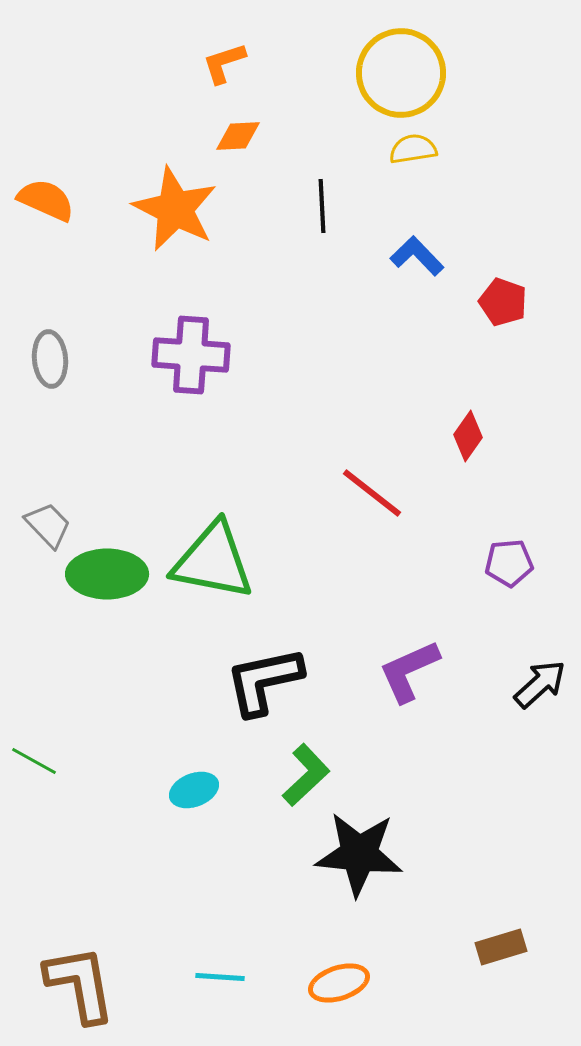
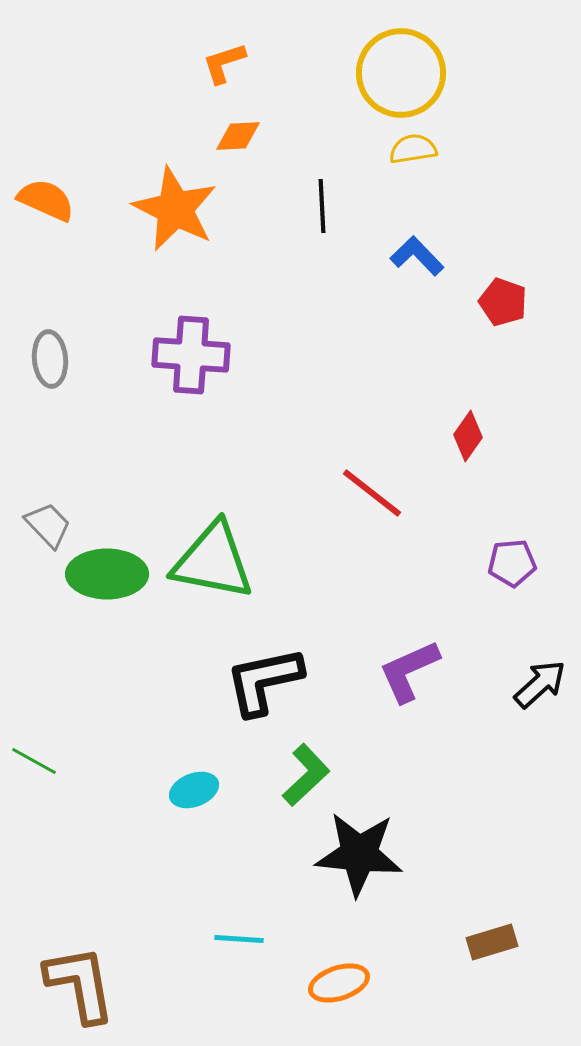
purple pentagon: moved 3 px right
brown rectangle: moved 9 px left, 5 px up
cyan line: moved 19 px right, 38 px up
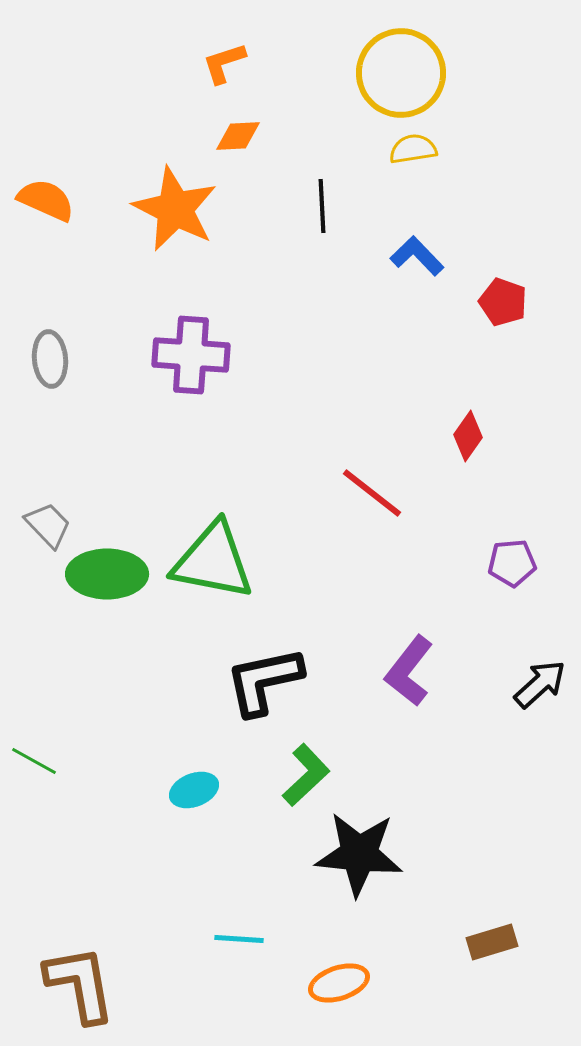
purple L-shape: rotated 28 degrees counterclockwise
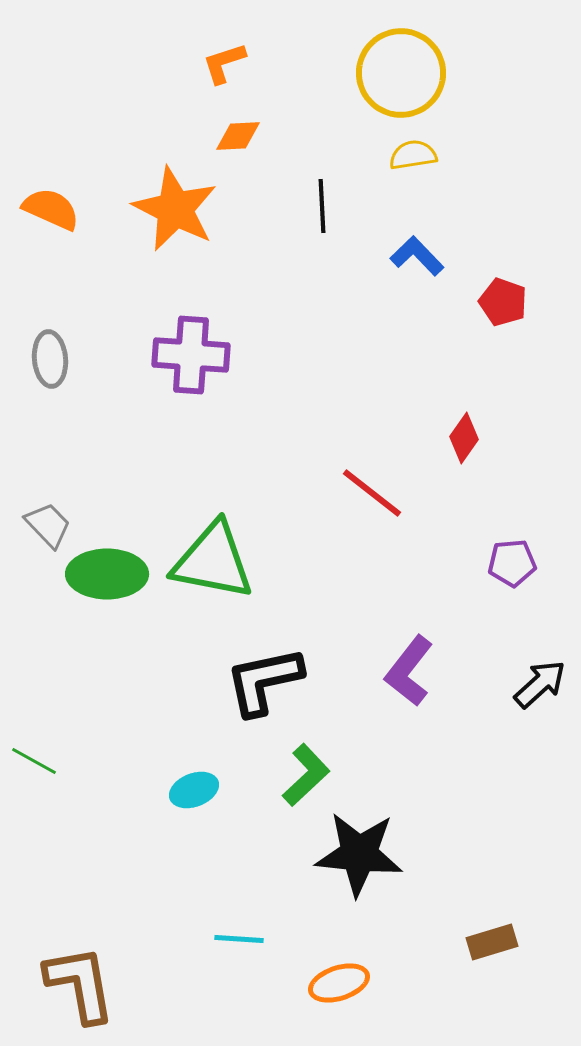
yellow semicircle: moved 6 px down
orange semicircle: moved 5 px right, 9 px down
red diamond: moved 4 px left, 2 px down
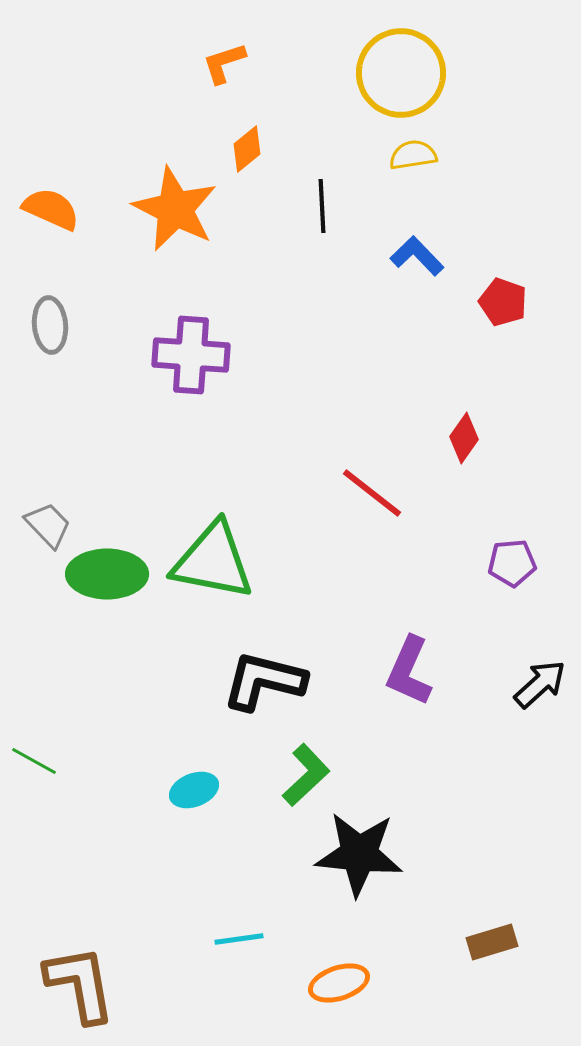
orange diamond: moved 9 px right, 13 px down; rotated 36 degrees counterclockwise
gray ellipse: moved 34 px up
purple L-shape: rotated 14 degrees counterclockwise
black L-shape: rotated 26 degrees clockwise
cyan line: rotated 12 degrees counterclockwise
